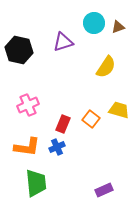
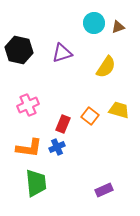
purple triangle: moved 1 px left, 11 px down
orange square: moved 1 px left, 3 px up
orange L-shape: moved 2 px right, 1 px down
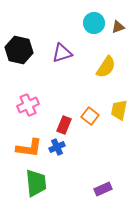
yellow trapezoid: rotated 95 degrees counterclockwise
red rectangle: moved 1 px right, 1 px down
purple rectangle: moved 1 px left, 1 px up
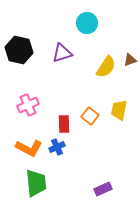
cyan circle: moved 7 px left
brown triangle: moved 12 px right, 33 px down
red rectangle: moved 1 px up; rotated 24 degrees counterclockwise
orange L-shape: rotated 20 degrees clockwise
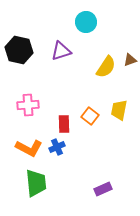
cyan circle: moved 1 px left, 1 px up
purple triangle: moved 1 px left, 2 px up
pink cross: rotated 20 degrees clockwise
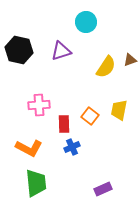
pink cross: moved 11 px right
blue cross: moved 15 px right
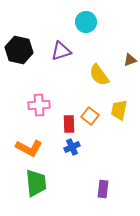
yellow semicircle: moved 7 px left, 8 px down; rotated 110 degrees clockwise
red rectangle: moved 5 px right
purple rectangle: rotated 60 degrees counterclockwise
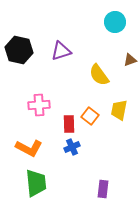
cyan circle: moved 29 px right
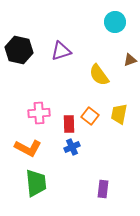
pink cross: moved 8 px down
yellow trapezoid: moved 4 px down
orange L-shape: moved 1 px left
